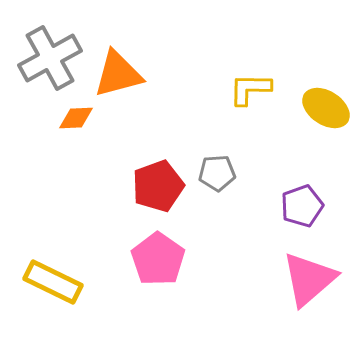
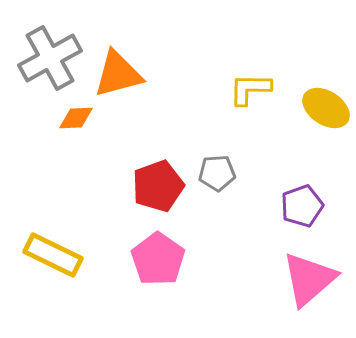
yellow rectangle: moved 27 px up
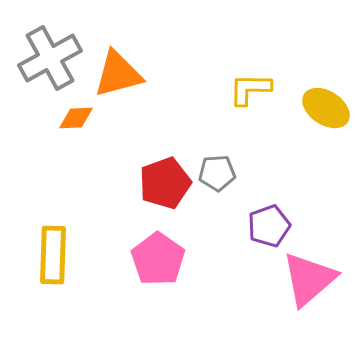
red pentagon: moved 7 px right, 3 px up
purple pentagon: moved 33 px left, 20 px down
yellow rectangle: rotated 66 degrees clockwise
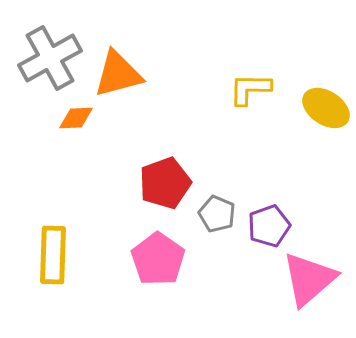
gray pentagon: moved 41 px down; rotated 27 degrees clockwise
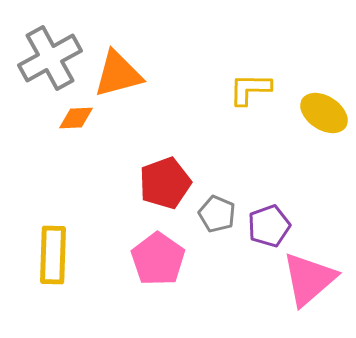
yellow ellipse: moved 2 px left, 5 px down
